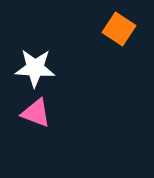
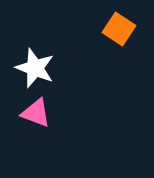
white star: rotated 18 degrees clockwise
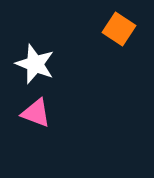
white star: moved 4 px up
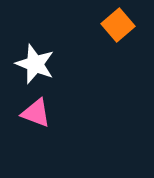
orange square: moved 1 px left, 4 px up; rotated 16 degrees clockwise
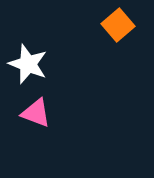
white star: moved 7 px left
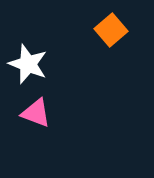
orange square: moved 7 px left, 5 px down
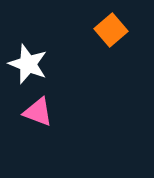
pink triangle: moved 2 px right, 1 px up
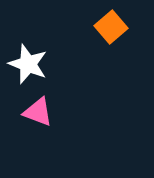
orange square: moved 3 px up
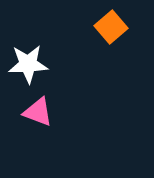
white star: rotated 24 degrees counterclockwise
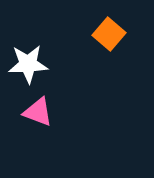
orange square: moved 2 px left, 7 px down; rotated 8 degrees counterclockwise
